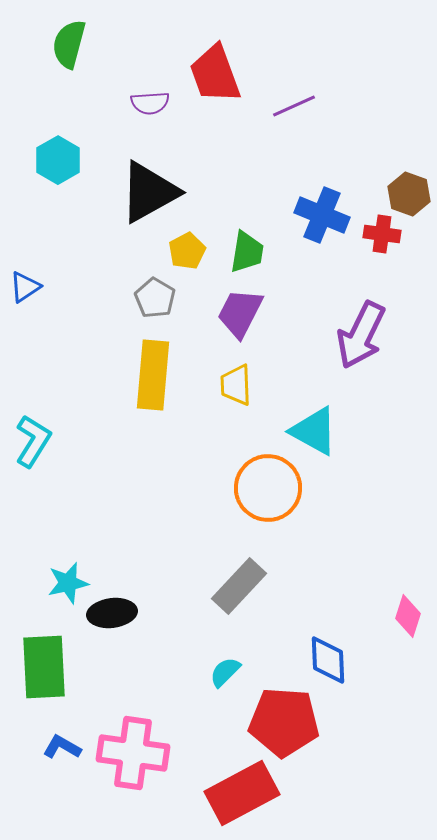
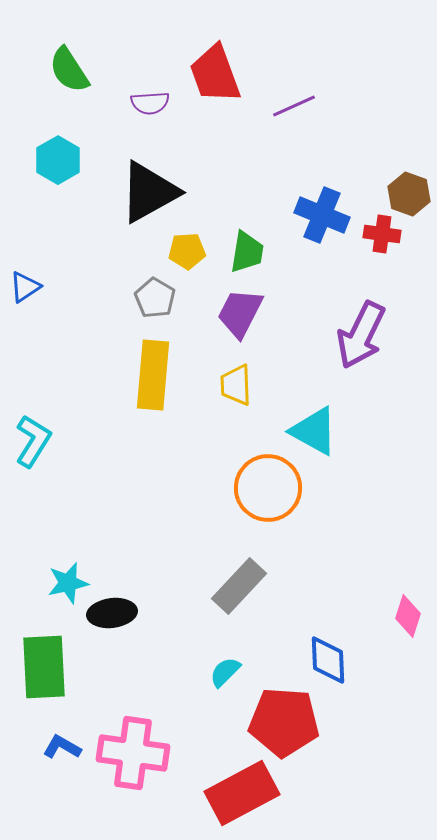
green semicircle: moved 26 px down; rotated 48 degrees counterclockwise
yellow pentagon: rotated 24 degrees clockwise
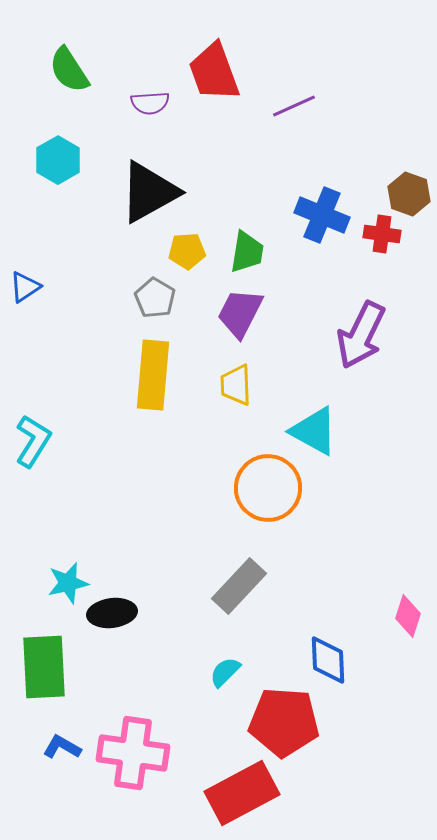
red trapezoid: moved 1 px left, 2 px up
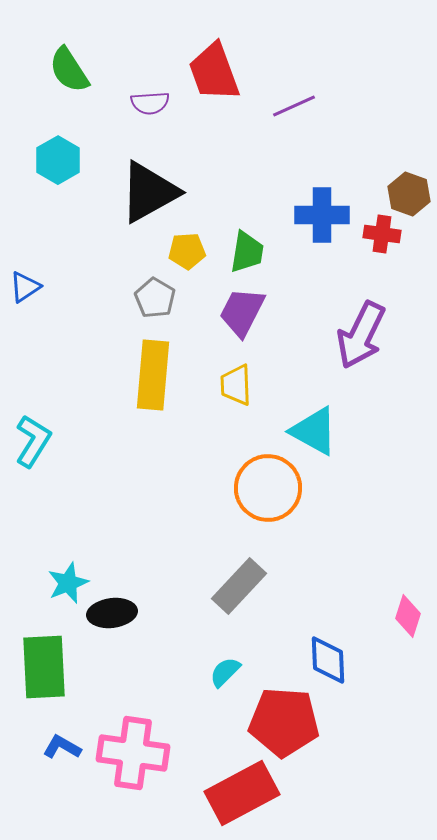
blue cross: rotated 22 degrees counterclockwise
purple trapezoid: moved 2 px right, 1 px up
cyan star: rotated 9 degrees counterclockwise
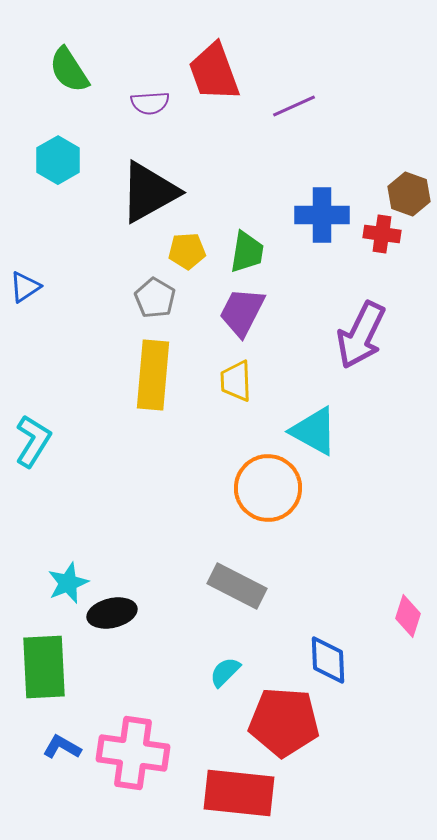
yellow trapezoid: moved 4 px up
gray rectangle: moved 2 px left; rotated 74 degrees clockwise
black ellipse: rotated 6 degrees counterclockwise
red rectangle: moved 3 px left; rotated 34 degrees clockwise
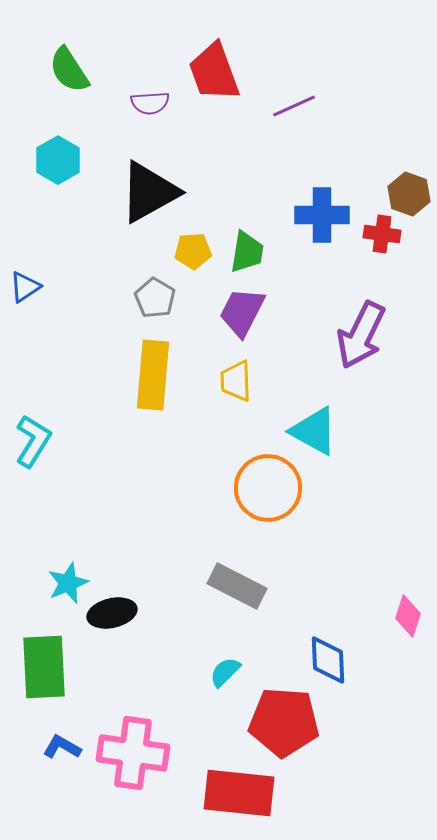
yellow pentagon: moved 6 px right
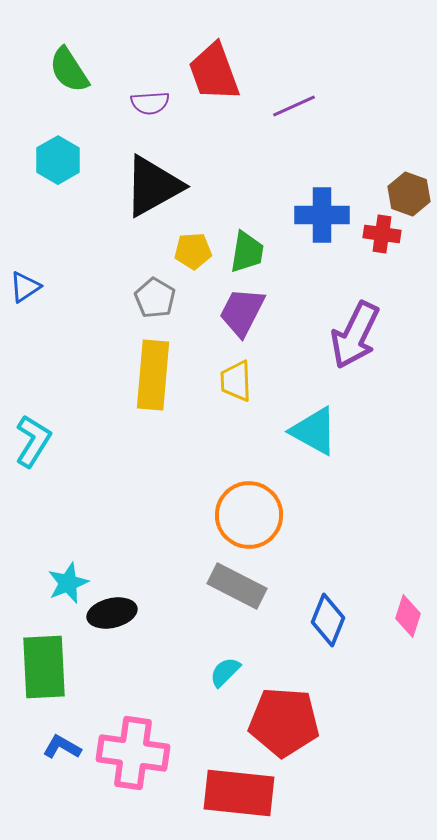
black triangle: moved 4 px right, 6 px up
purple arrow: moved 6 px left
orange circle: moved 19 px left, 27 px down
blue diamond: moved 40 px up; rotated 24 degrees clockwise
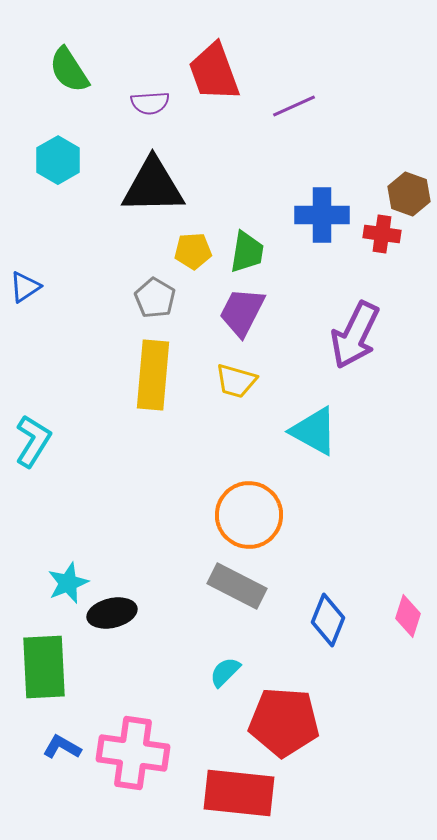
black triangle: rotated 28 degrees clockwise
yellow trapezoid: rotated 72 degrees counterclockwise
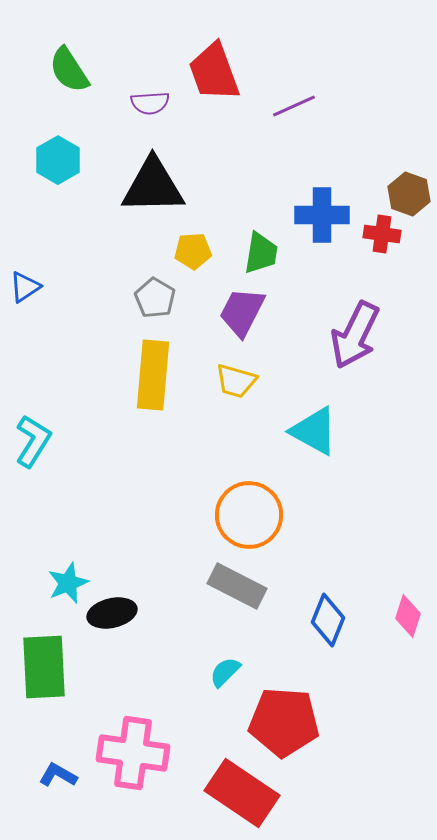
green trapezoid: moved 14 px right, 1 px down
blue L-shape: moved 4 px left, 28 px down
red rectangle: moved 3 px right; rotated 28 degrees clockwise
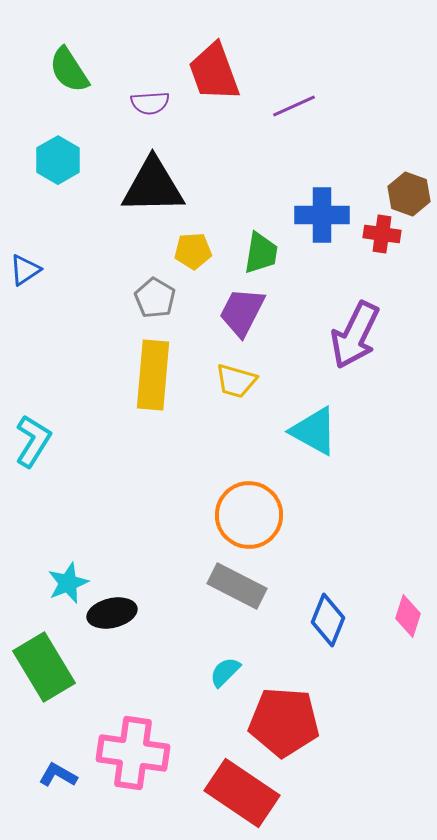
blue triangle: moved 17 px up
green rectangle: rotated 28 degrees counterclockwise
